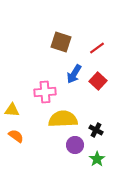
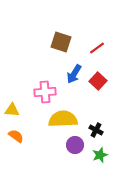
green star: moved 3 px right, 4 px up; rotated 14 degrees clockwise
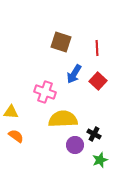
red line: rotated 56 degrees counterclockwise
pink cross: rotated 25 degrees clockwise
yellow triangle: moved 1 px left, 2 px down
black cross: moved 2 px left, 4 px down
green star: moved 5 px down
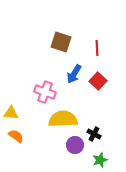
yellow triangle: moved 1 px down
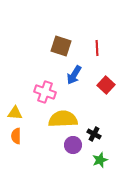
brown square: moved 4 px down
blue arrow: moved 1 px down
red square: moved 8 px right, 4 px down
yellow triangle: moved 4 px right
orange semicircle: rotated 126 degrees counterclockwise
purple circle: moved 2 px left
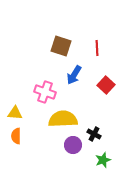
green star: moved 3 px right
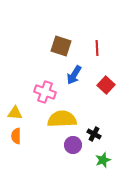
yellow semicircle: moved 1 px left
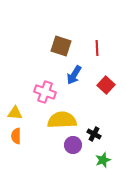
yellow semicircle: moved 1 px down
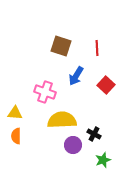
blue arrow: moved 2 px right, 1 px down
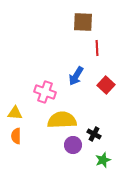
brown square: moved 22 px right, 24 px up; rotated 15 degrees counterclockwise
